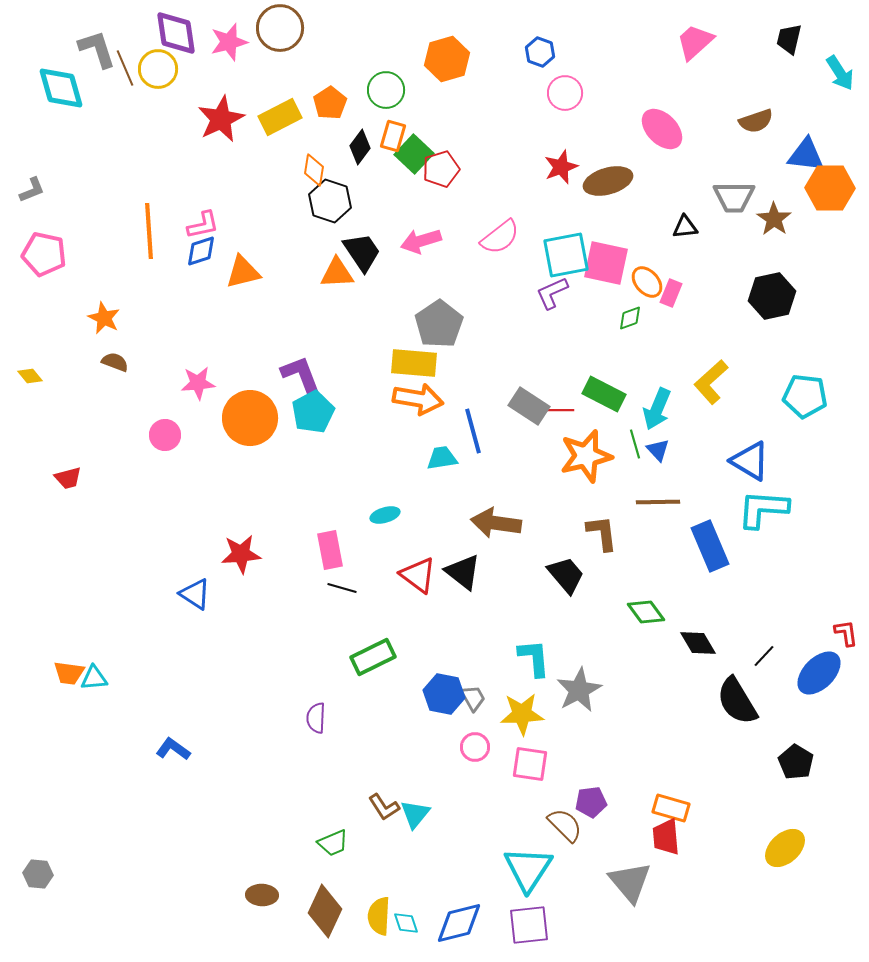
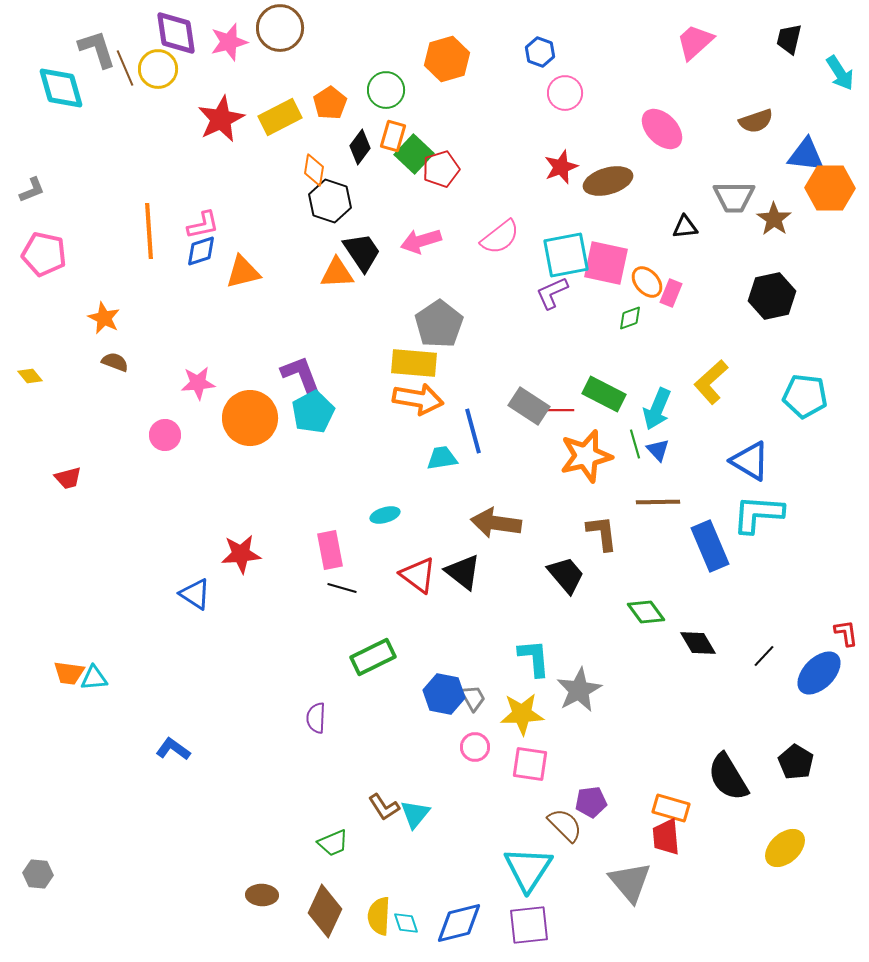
cyan L-shape at (763, 509): moved 5 px left, 5 px down
black semicircle at (737, 701): moved 9 px left, 76 px down
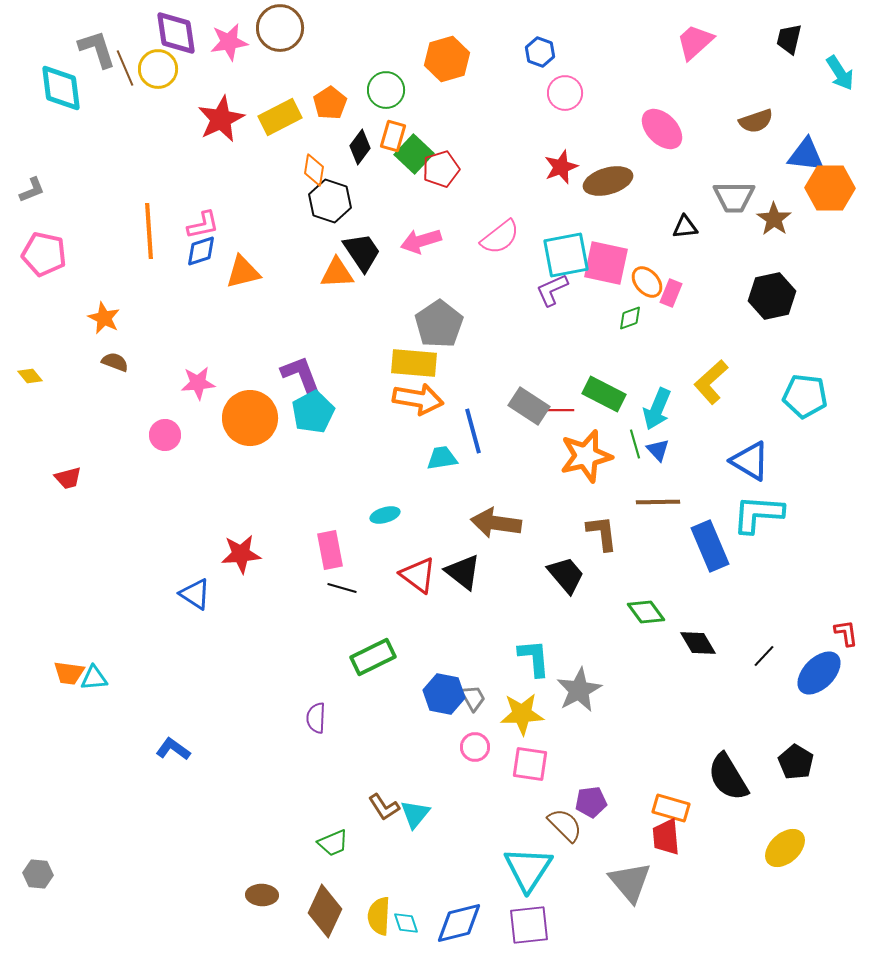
pink star at (229, 42): rotated 6 degrees clockwise
cyan diamond at (61, 88): rotated 9 degrees clockwise
purple L-shape at (552, 293): moved 3 px up
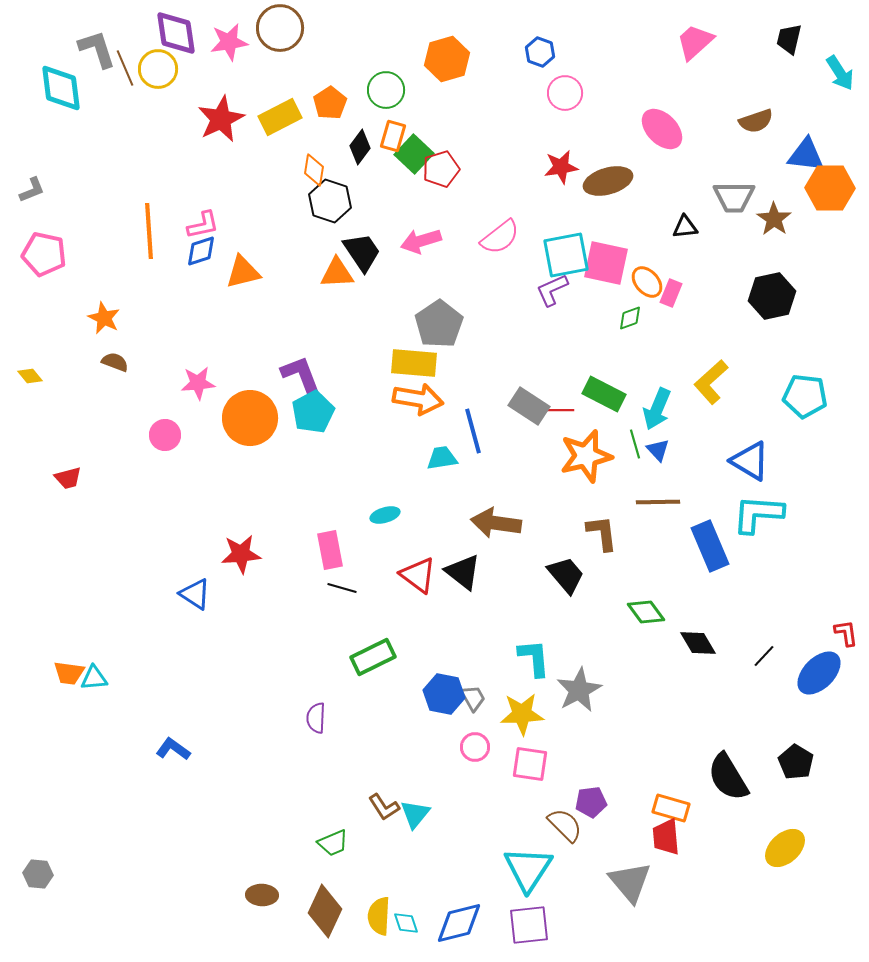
red star at (561, 167): rotated 12 degrees clockwise
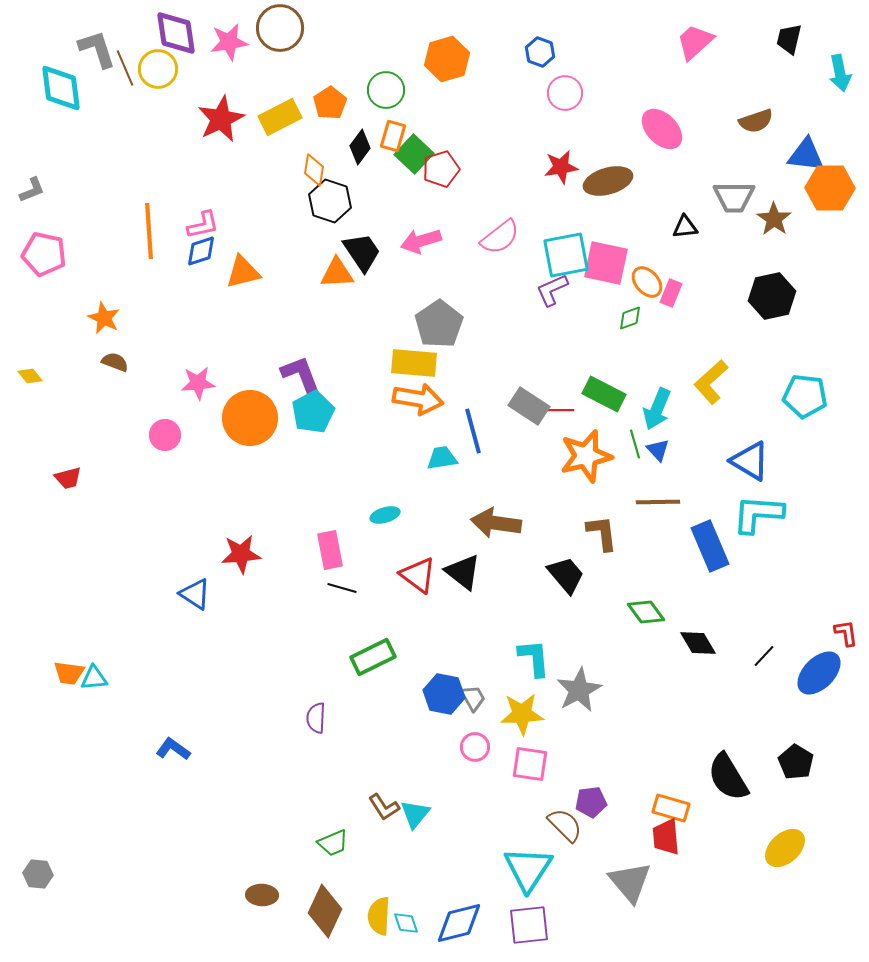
cyan arrow at (840, 73): rotated 21 degrees clockwise
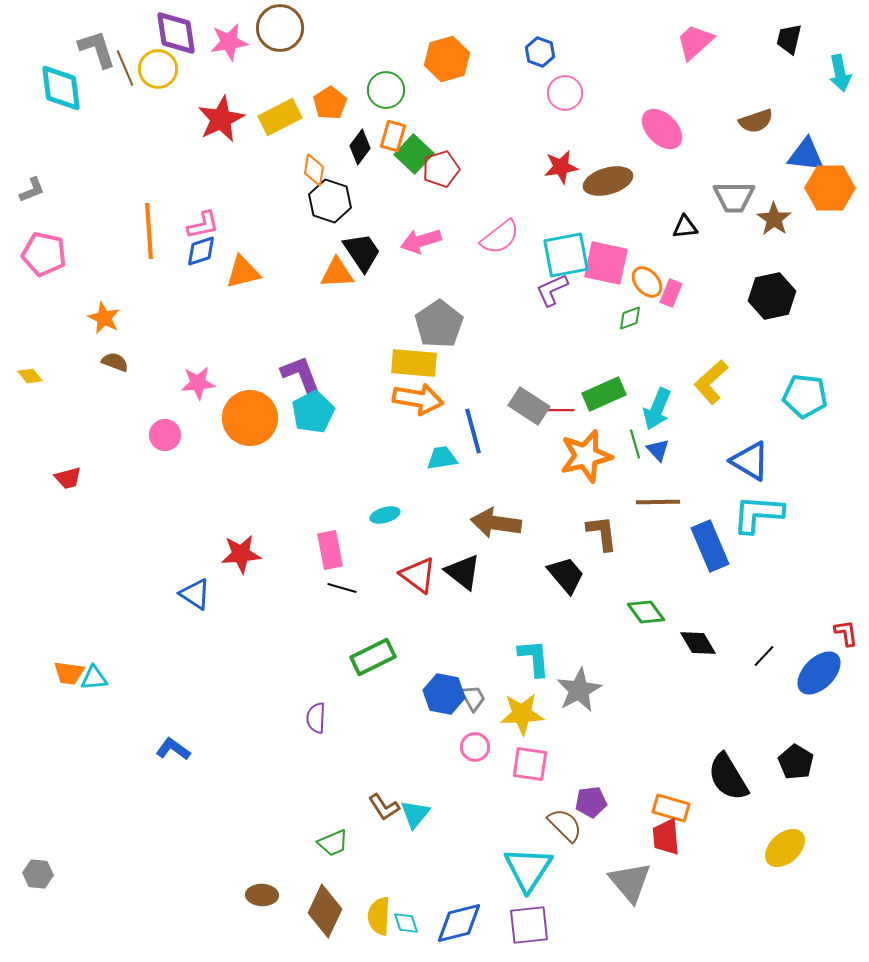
green rectangle at (604, 394): rotated 51 degrees counterclockwise
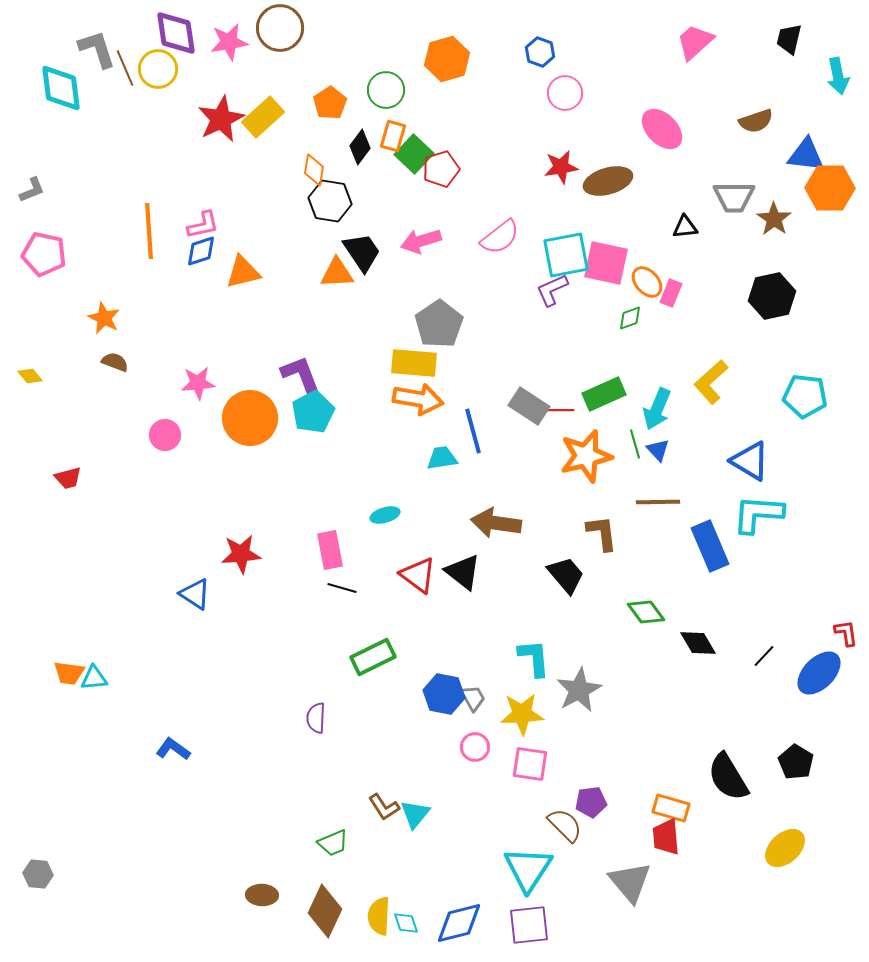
cyan arrow at (840, 73): moved 2 px left, 3 px down
yellow rectangle at (280, 117): moved 17 px left; rotated 15 degrees counterclockwise
black hexagon at (330, 201): rotated 9 degrees counterclockwise
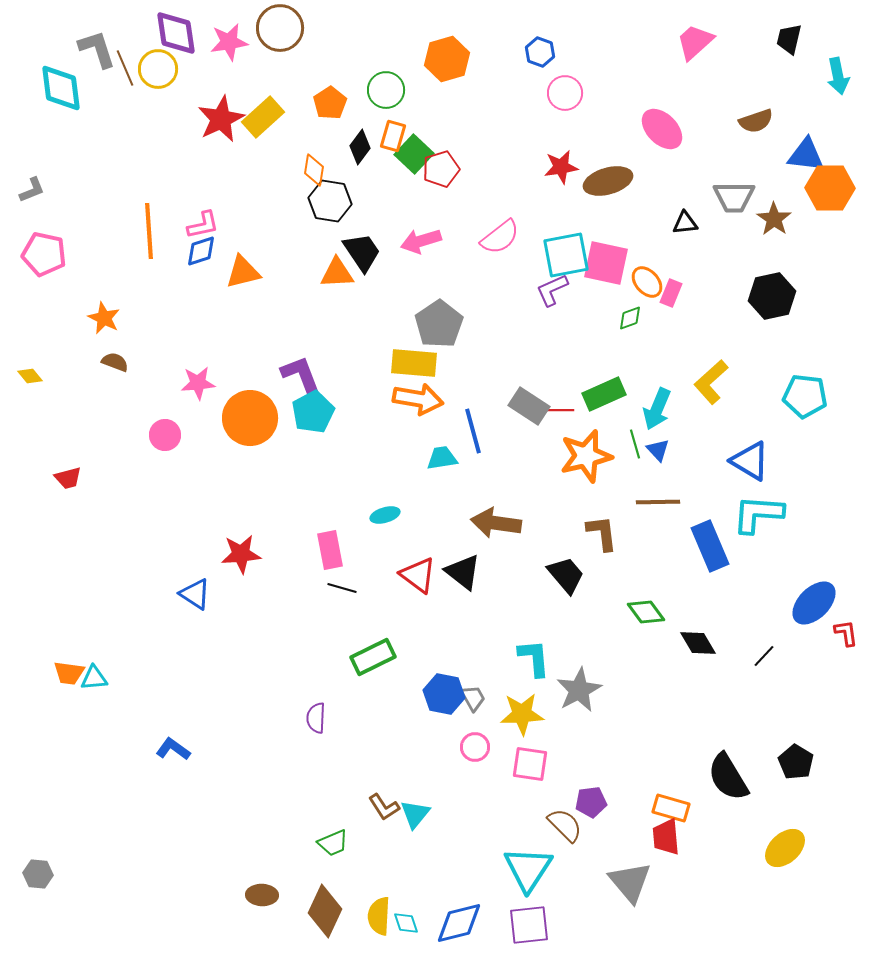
black triangle at (685, 227): moved 4 px up
blue ellipse at (819, 673): moved 5 px left, 70 px up
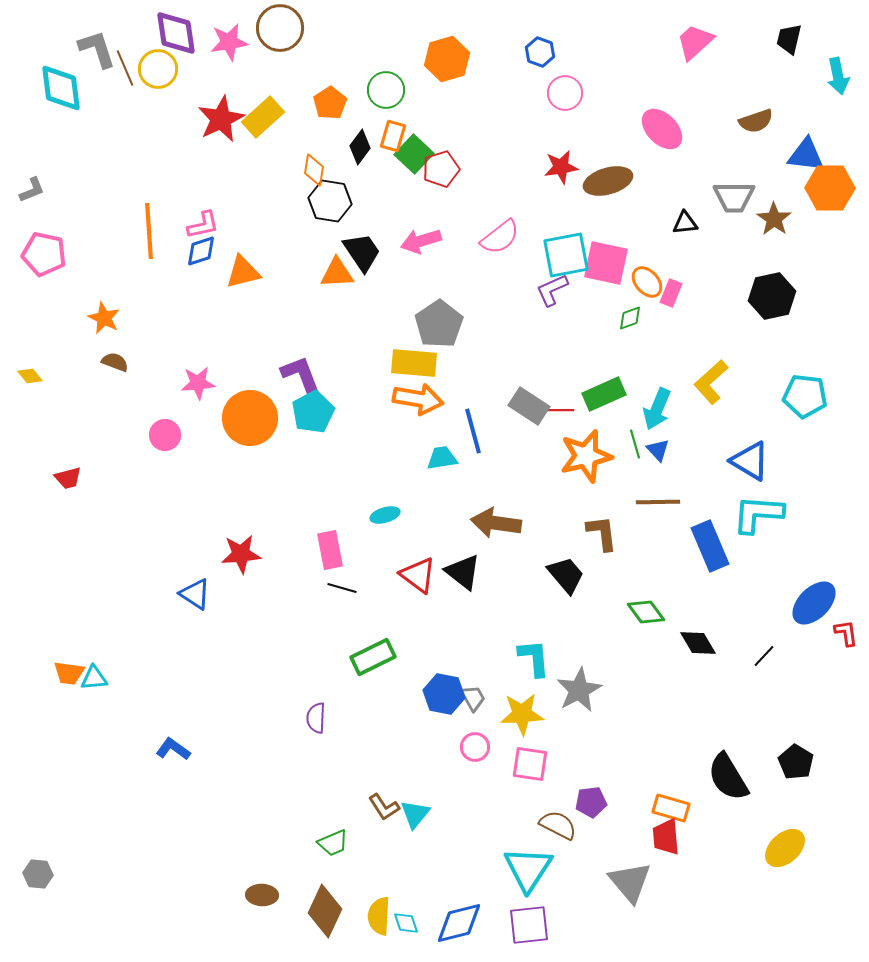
brown semicircle at (565, 825): moved 7 px left; rotated 18 degrees counterclockwise
